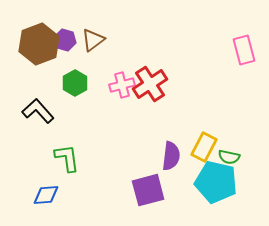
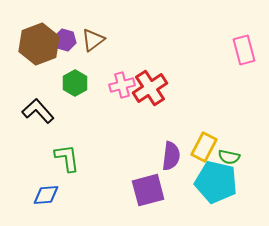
red cross: moved 4 px down
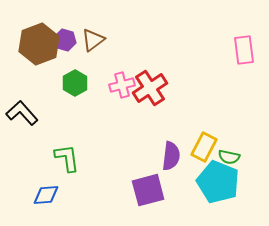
pink rectangle: rotated 8 degrees clockwise
black L-shape: moved 16 px left, 2 px down
cyan pentagon: moved 2 px right; rotated 9 degrees clockwise
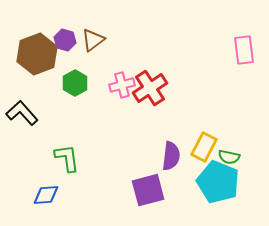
brown hexagon: moved 2 px left, 10 px down
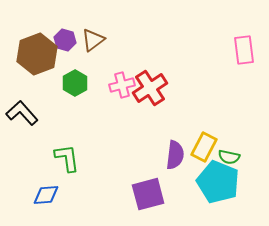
purple semicircle: moved 4 px right, 1 px up
purple square: moved 4 px down
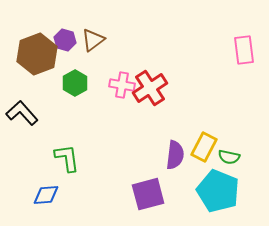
pink cross: rotated 25 degrees clockwise
cyan pentagon: moved 9 px down
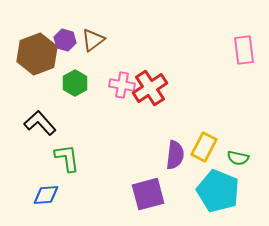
black L-shape: moved 18 px right, 10 px down
green semicircle: moved 9 px right, 1 px down
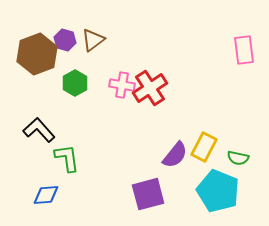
black L-shape: moved 1 px left, 7 px down
purple semicircle: rotated 32 degrees clockwise
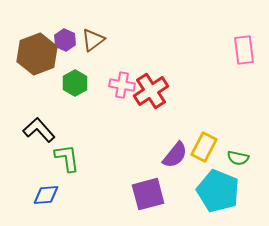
purple hexagon: rotated 10 degrees clockwise
red cross: moved 1 px right, 3 px down
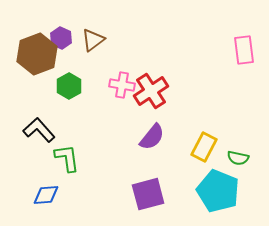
purple hexagon: moved 4 px left, 2 px up
green hexagon: moved 6 px left, 3 px down
purple semicircle: moved 23 px left, 18 px up
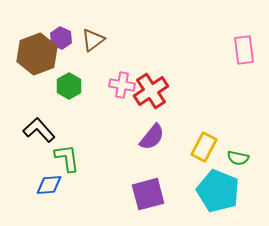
blue diamond: moved 3 px right, 10 px up
